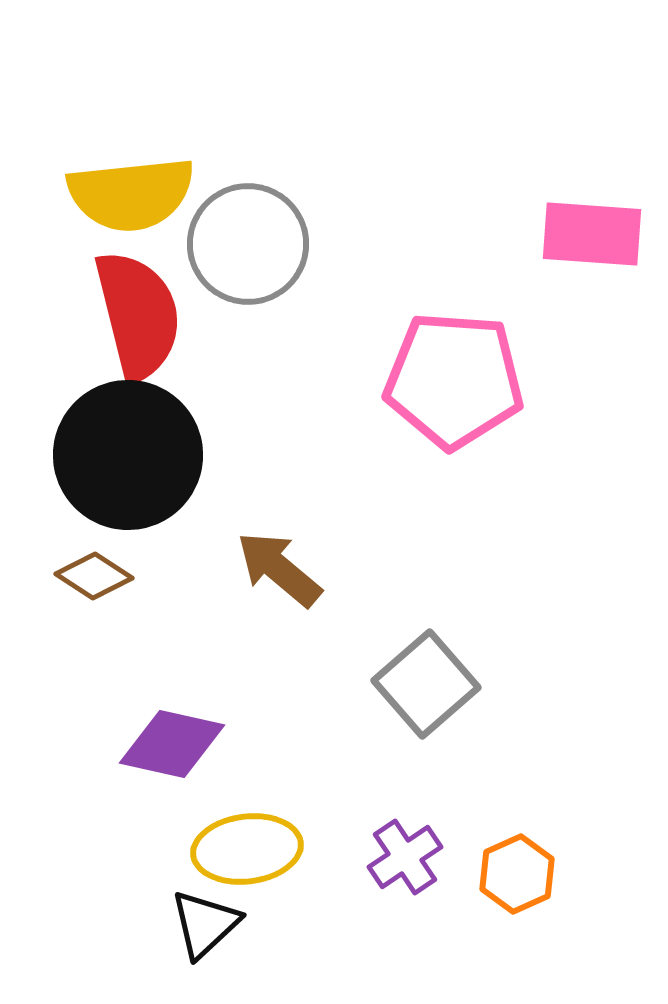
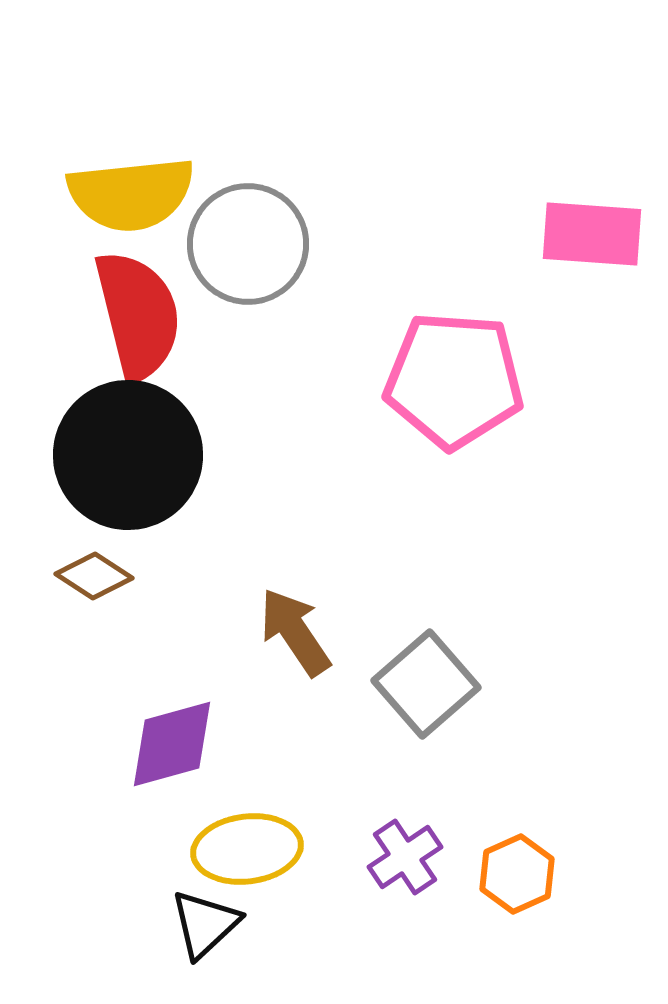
brown arrow: moved 16 px right, 63 px down; rotated 16 degrees clockwise
purple diamond: rotated 28 degrees counterclockwise
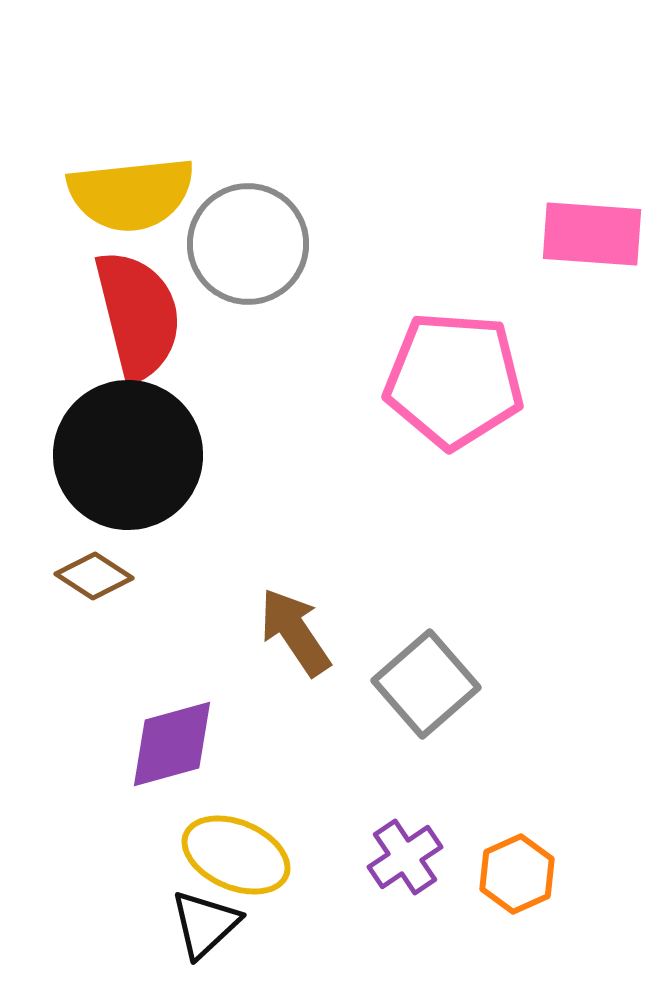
yellow ellipse: moved 11 px left, 6 px down; rotated 30 degrees clockwise
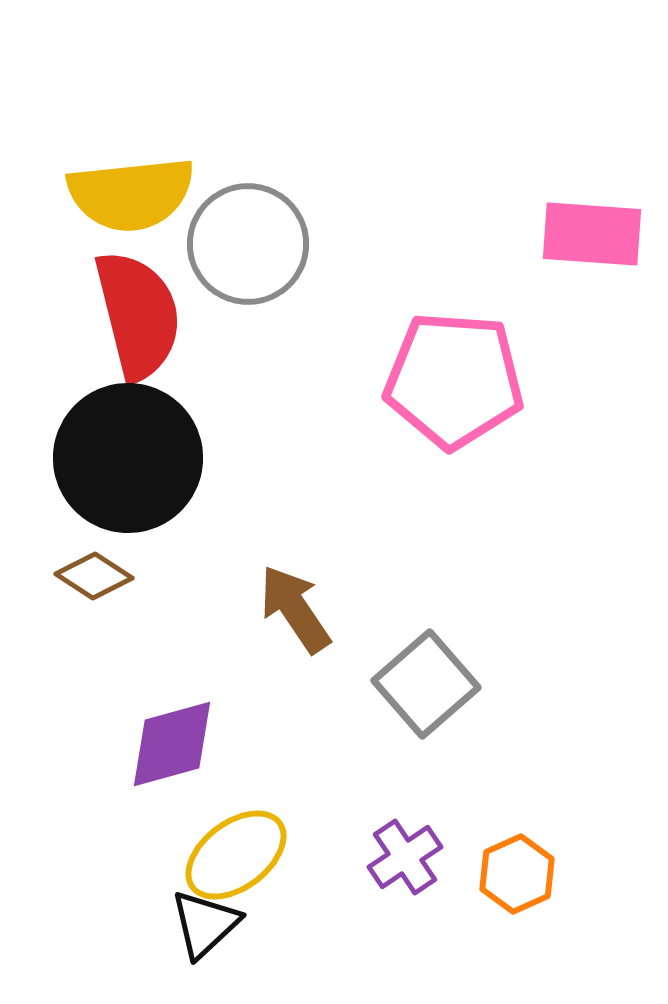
black circle: moved 3 px down
brown arrow: moved 23 px up
yellow ellipse: rotated 60 degrees counterclockwise
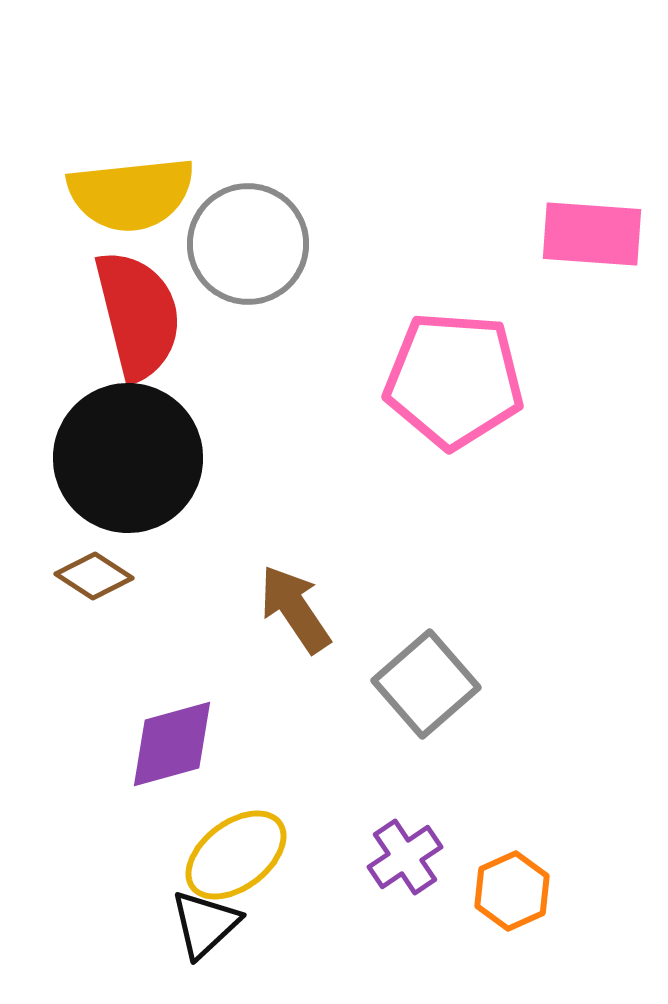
orange hexagon: moved 5 px left, 17 px down
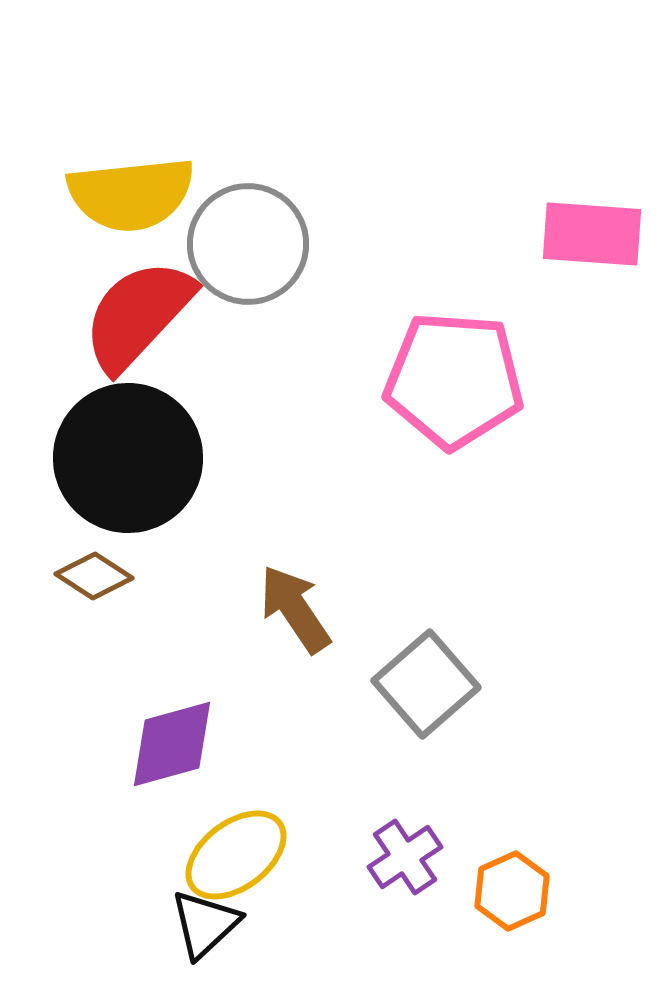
red semicircle: rotated 123 degrees counterclockwise
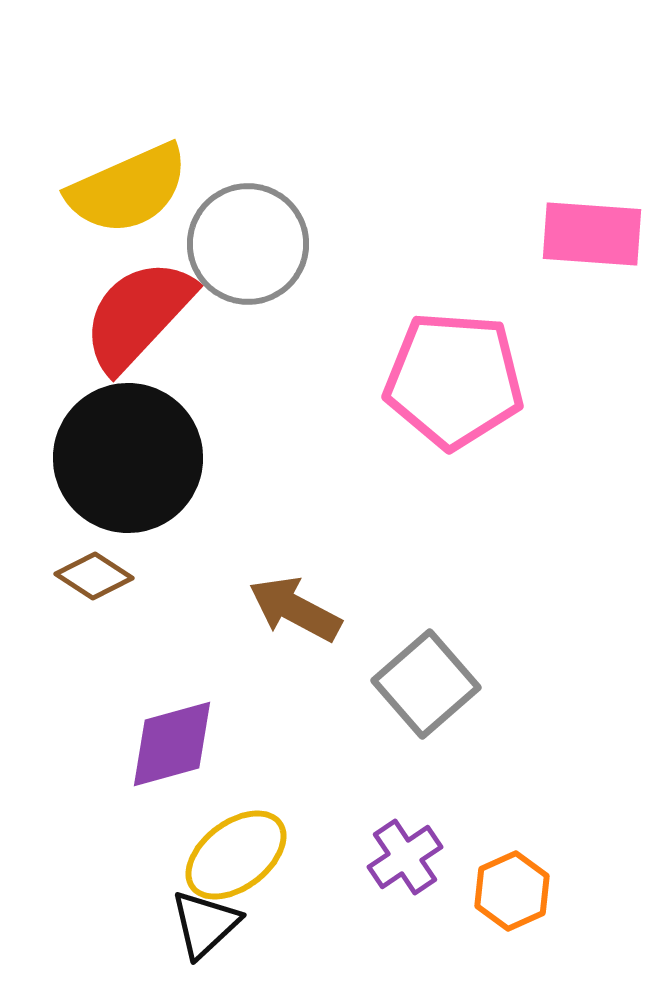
yellow semicircle: moved 3 px left, 5 px up; rotated 18 degrees counterclockwise
brown arrow: rotated 28 degrees counterclockwise
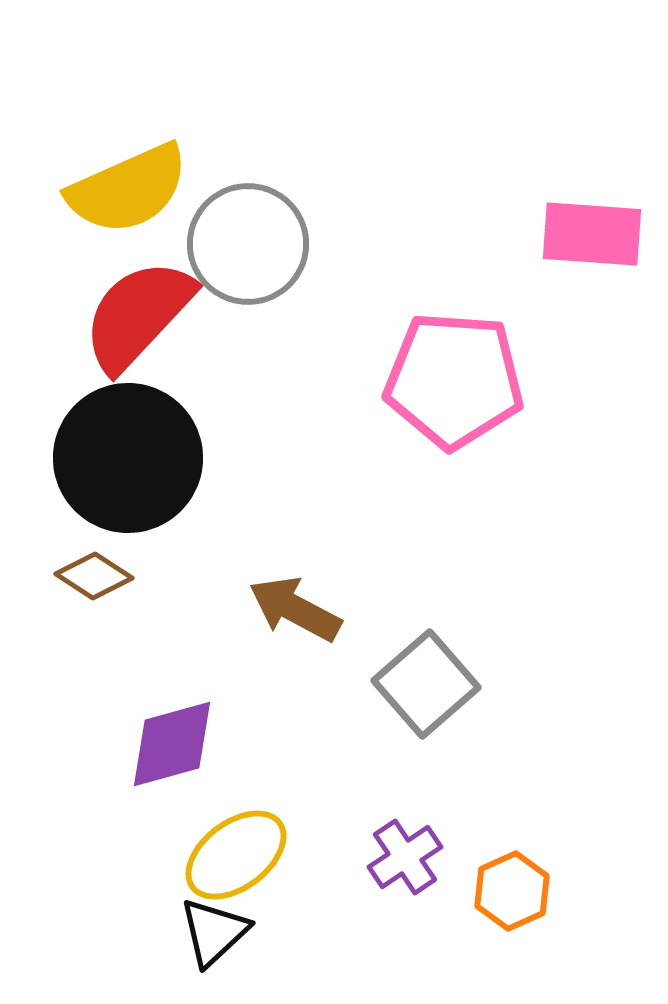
black triangle: moved 9 px right, 8 px down
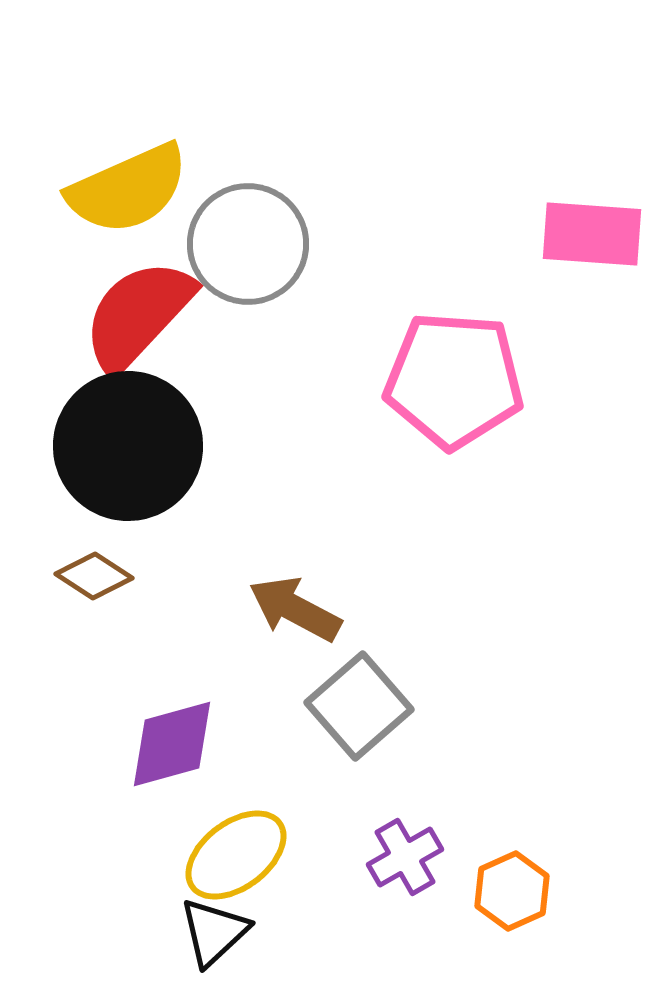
black circle: moved 12 px up
gray square: moved 67 px left, 22 px down
purple cross: rotated 4 degrees clockwise
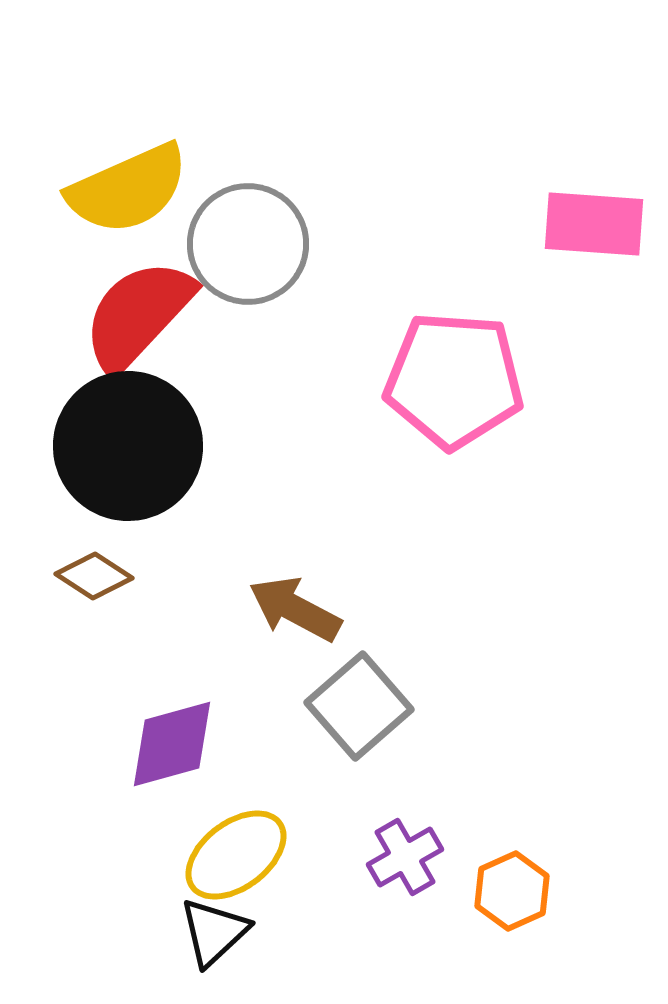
pink rectangle: moved 2 px right, 10 px up
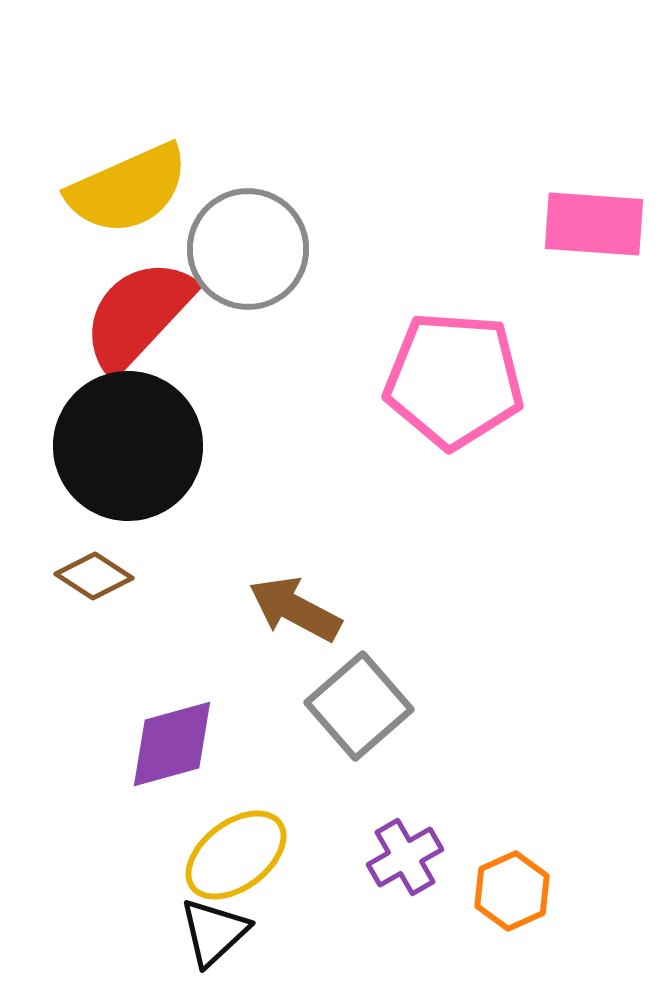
gray circle: moved 5 px down
